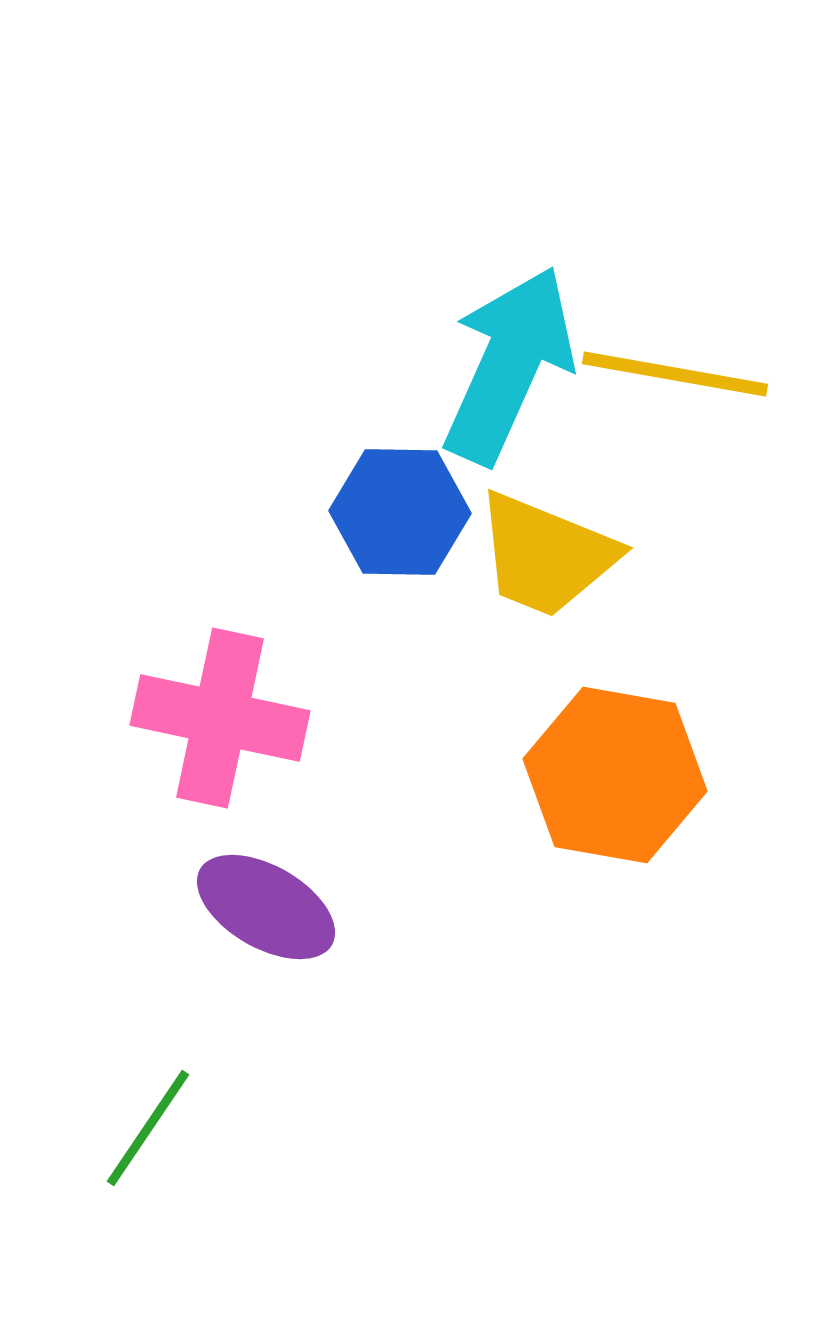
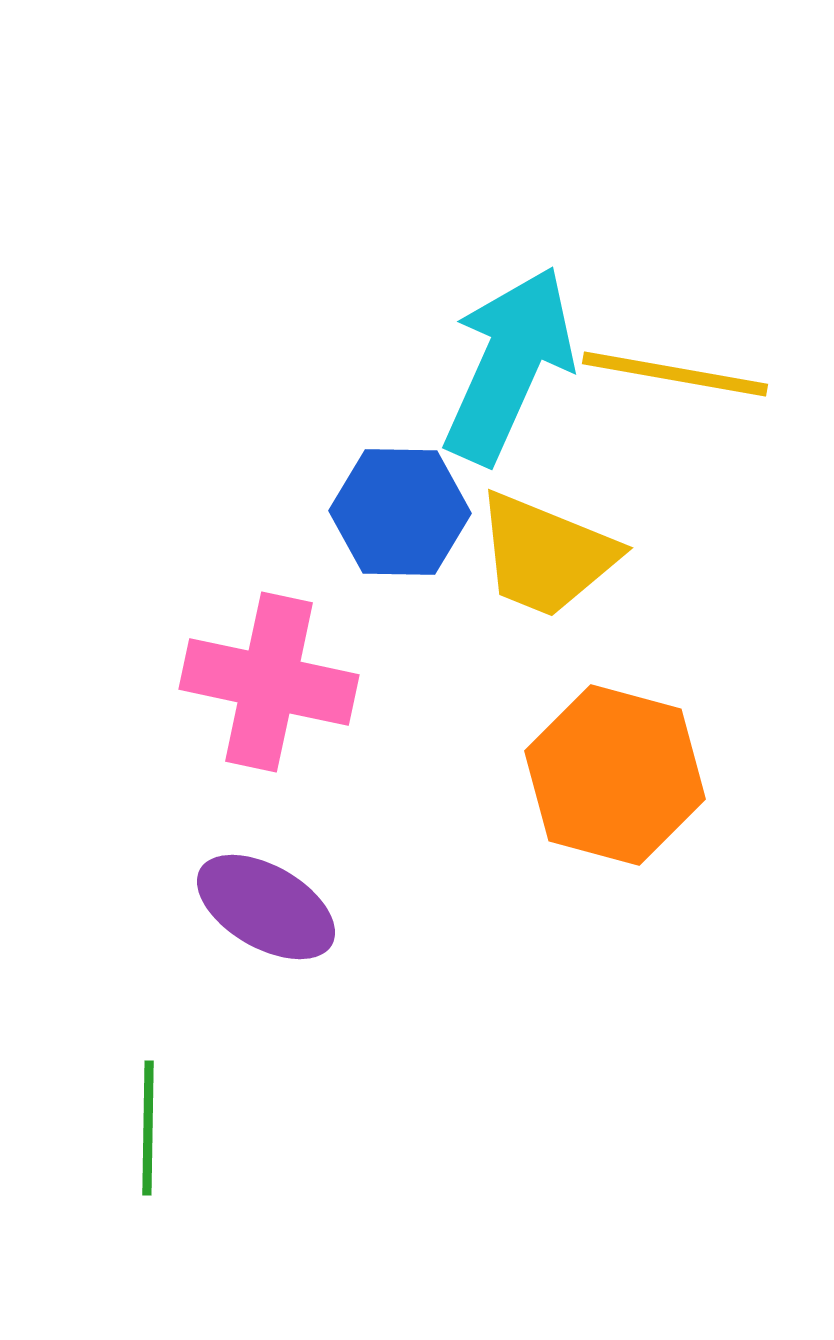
pink cross: moved 49 px right, 36 px up
orange hexagon: rotated 5 degrees clockwise
green line: rotated 33 degrees counterclockwise
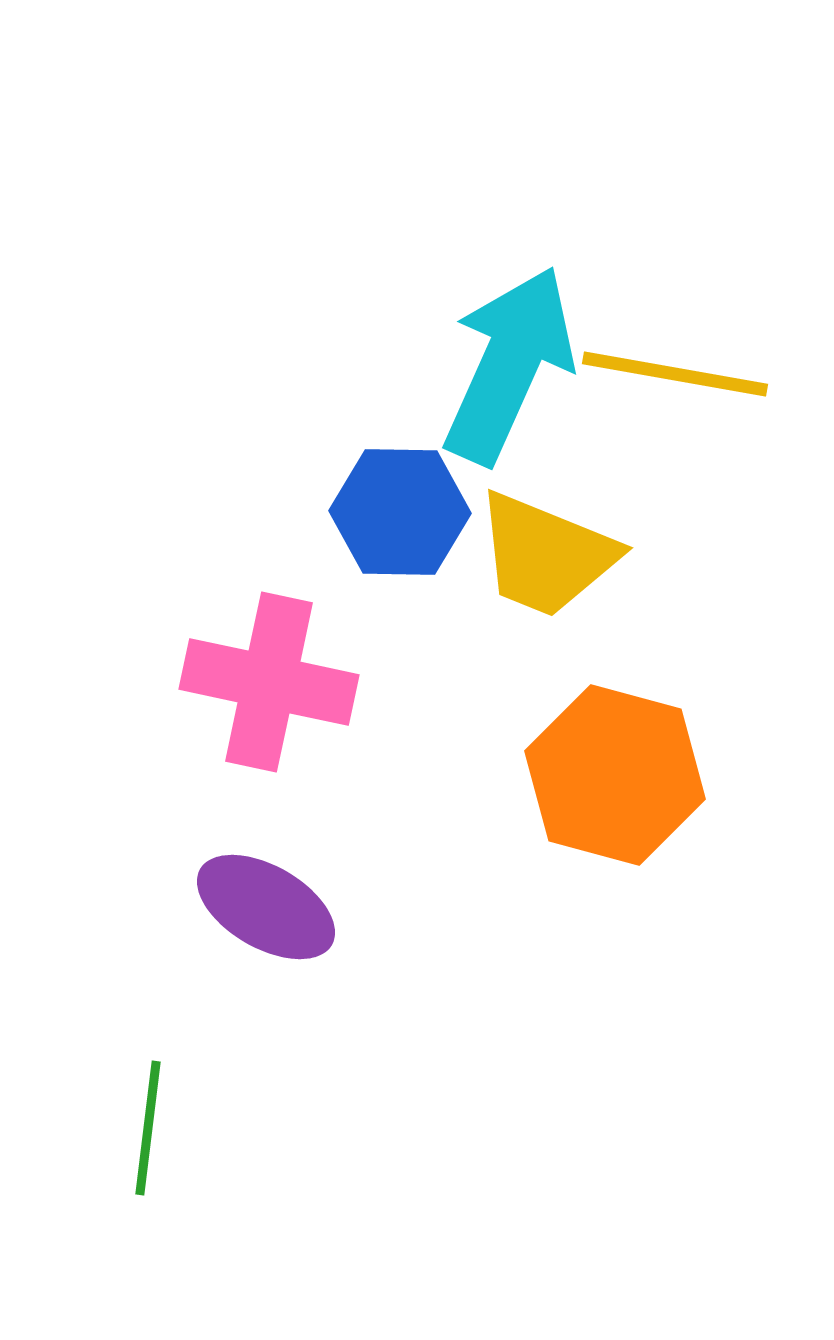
green line: rotated 6 degrees clockwise
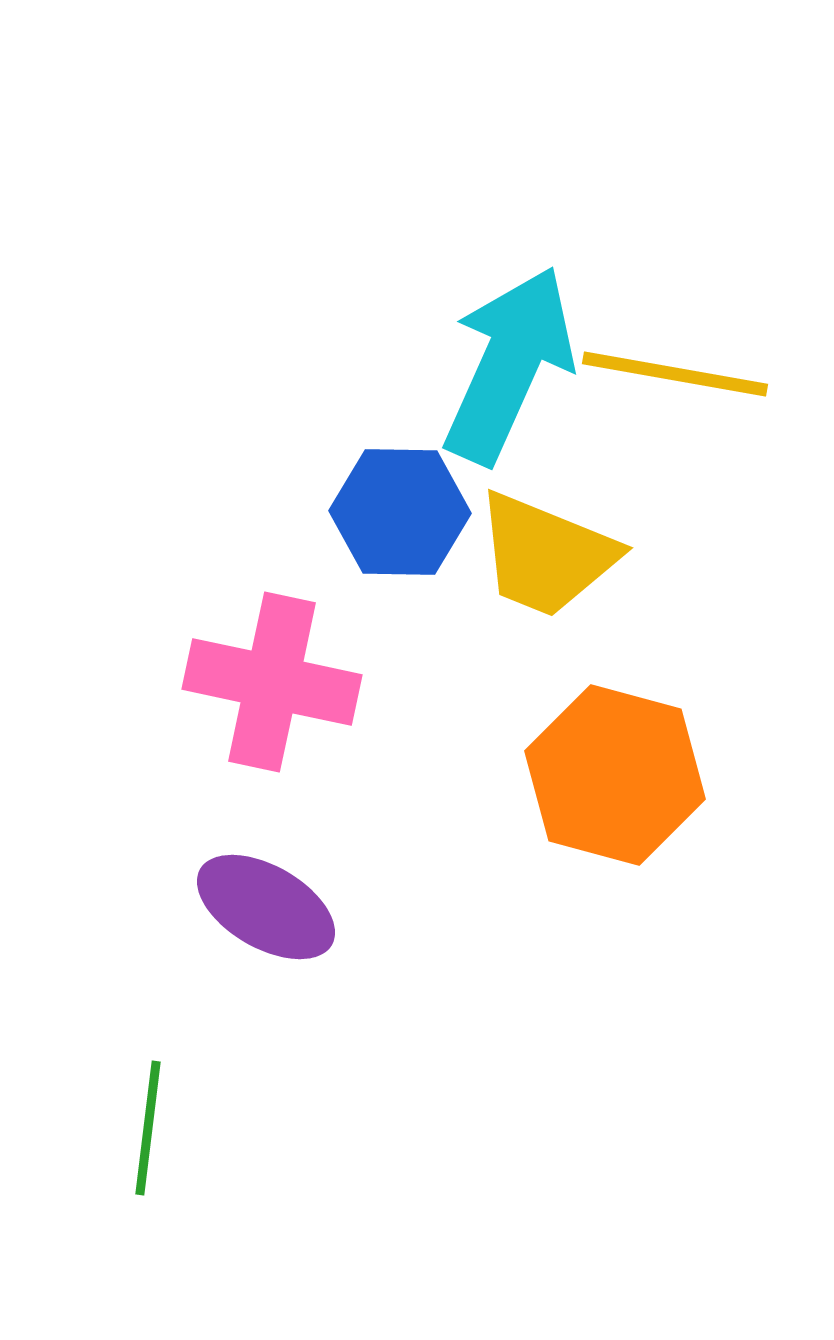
pink cross: moved 3 px right
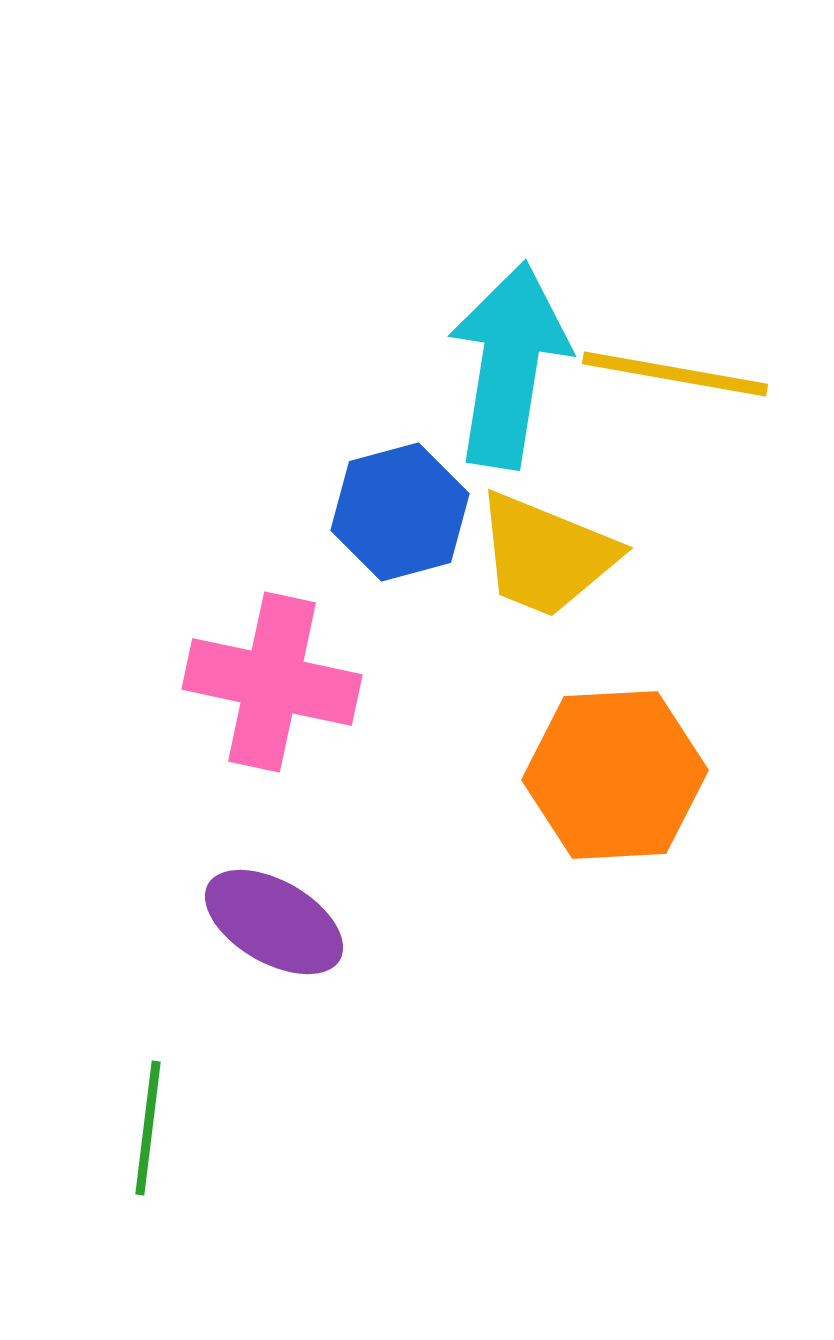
cyan arrow: rotated 15 degrees counterclockwise
blue hexagon: rotated 16 degrees counterclockwise
orange hexagon: rotated 18 degrees counterclockwise
purple ellipse: moved 8 px right, 15 px down
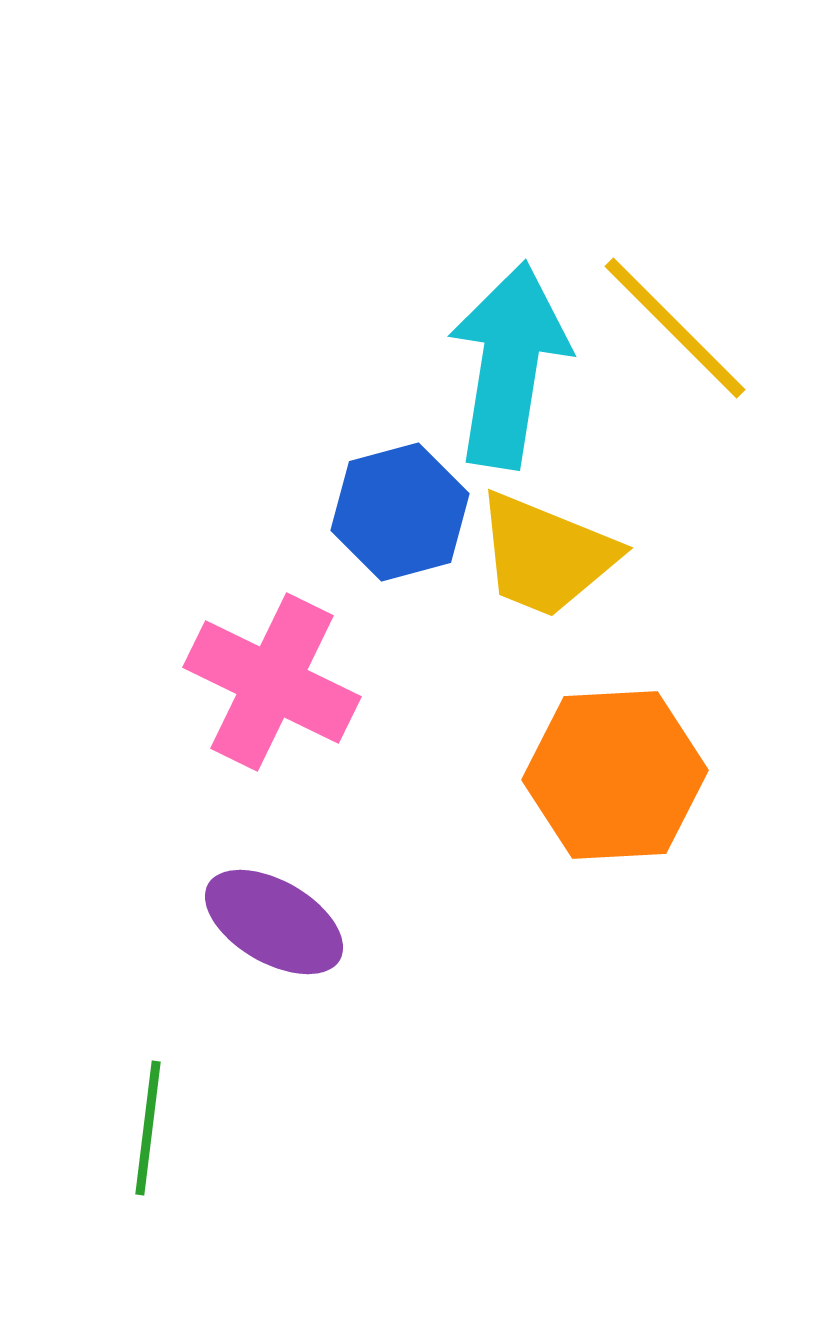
yellow line: moved 46 px up; rotated 35 degrees clockwise
pink cross: rotated 14 degrees clockwise
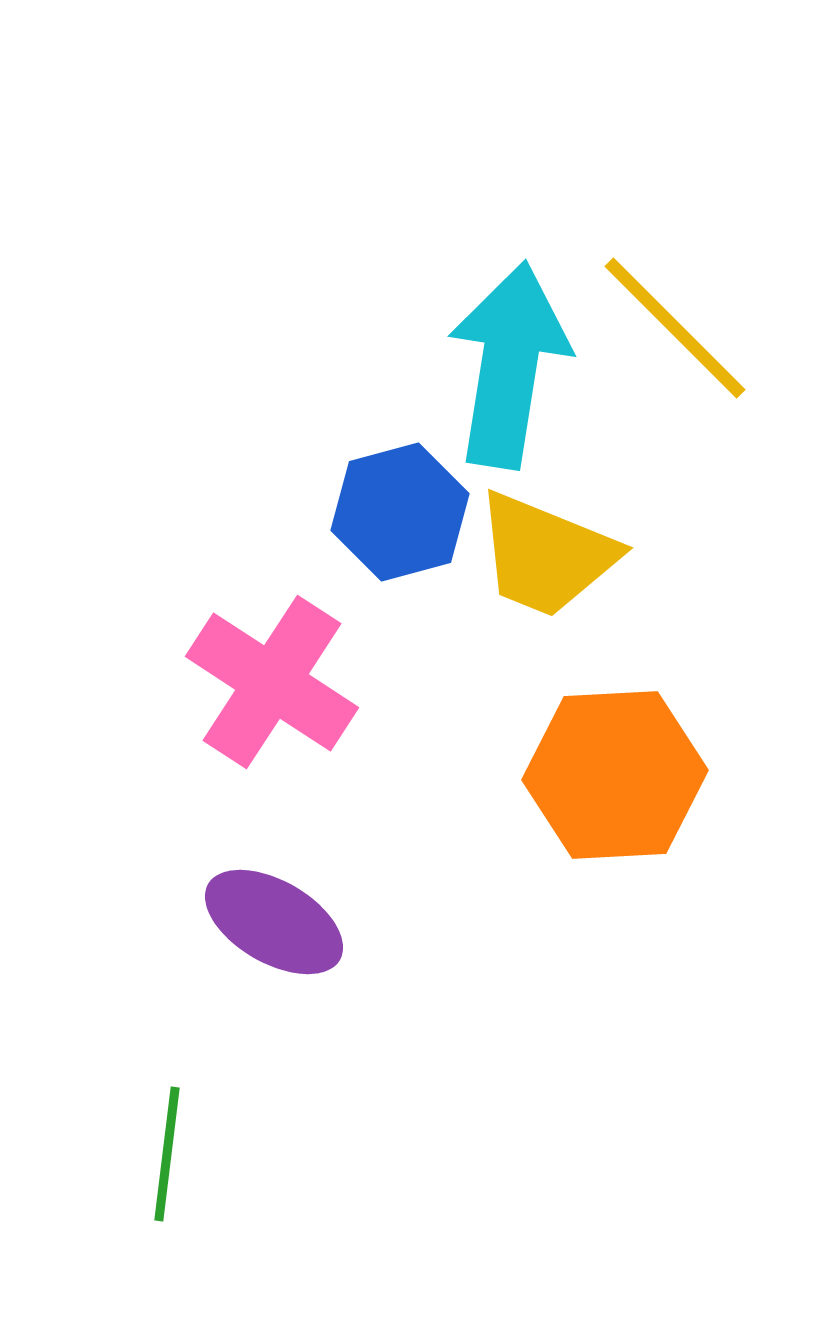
pink cross: rotated 7 degrees clockwise
green line: moved 19 px right, 26 px down
